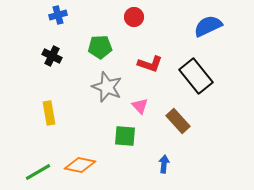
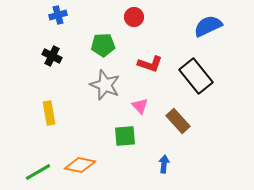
green pentagon: moved 3 px right, 2 px up
gray star: moved 2 px left, 2 px up
green square: rotated 10 degrees counterclockwise
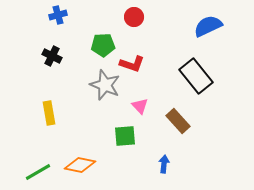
red L-shape: moved 18 px left
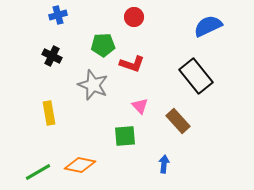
gray star: moved 12 px left
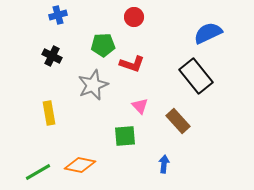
blue semicircle: moved 7 px down
gray star: rotated 28 degrees clockwise
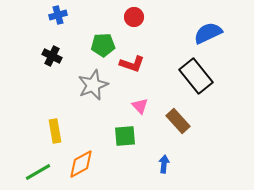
yellow rectangle: moved 6 px right, 18 px down
orange diamond: moved 1 px right, 1 px up; rotated 40 degrees counterclockwise
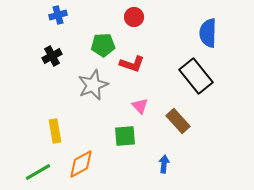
blue semicircle: rotated 64 degrees counterclockwise
black cross: rotated 36 degrees clockwise
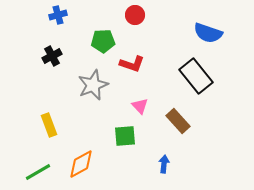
red circle: moved 1 px right, 2 px up
blue semicircle: rotated 72 degrees counterclockwise
green pentagon: moved 4 px up
yellow rectangle: moved 6 px left, 6 px up; rotated 10 degrees counterclockwise
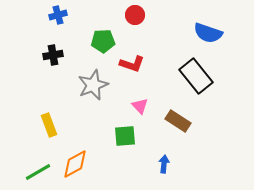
black cross: moved 1 px right, 1 px up; rotated 18 degrees clockwise
brown rectangle: rotated 15 degrees counterclockwise
orange diamond: moved 6 px left
